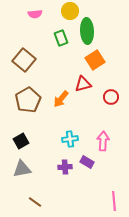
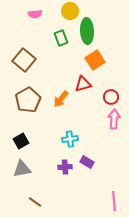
pink arrow: moved 11 px right, 22 px up
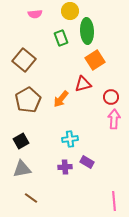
brown line: moved 4 px left, 4 px up
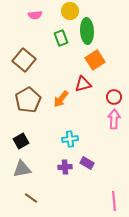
pink semicircle: moved 1 px down
red circle: moved 3 px right
purple rectangle: moved 1 px down
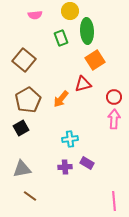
black square: moved 13 px up
brown line: moved 1 px left, 2 px up
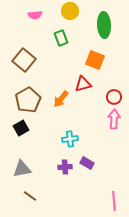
green ellipse: moved 17 px right, 6 px up
orange square: rotated 36 degrees counterclockwise
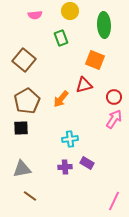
red triangle: moved 1 px right, 1 px down
brown pentagon: moved 1 px left, 1 px down
pink arrow: rotated 30 degrees clockwise
black square: rotated 28 degrees clockwise
pink line: rotated 30 degrees clockwise
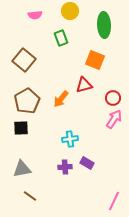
red circle: moved 1 px left, 1 px down
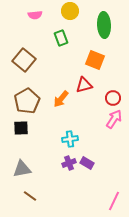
purple cross: moved 4 px right, 4 px up; rotated 16 degrees counterclockwise
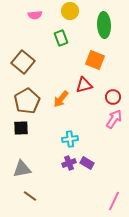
brown square: moved 1 px left, 2 px down
red circle: moved 1 px up
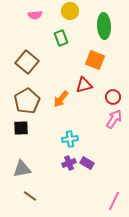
green ellipse: moved 1 px down
brown square: moved 4 px right
